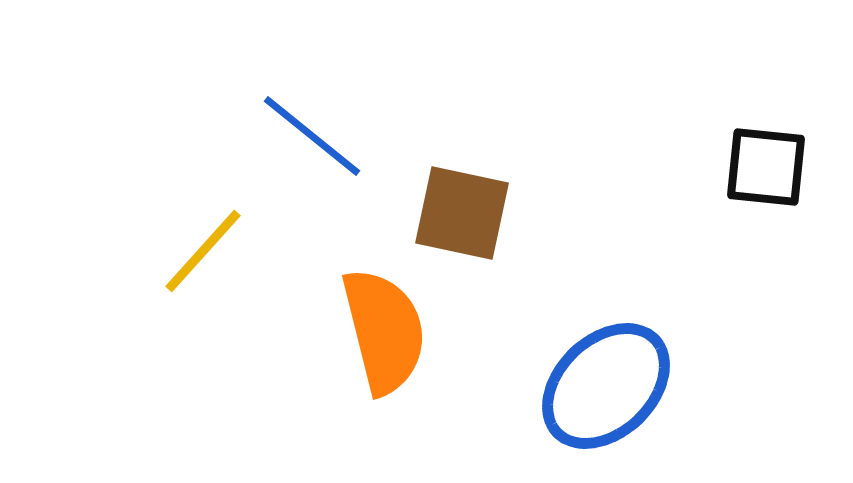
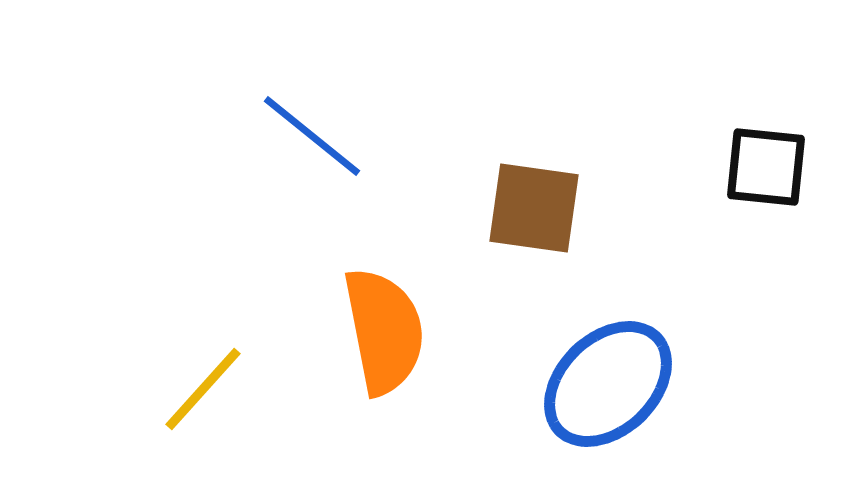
brown square: moved 72 px right, 5 px up; rotated 4 degrees counterclockwise
yellow line: moved 138 px down
orange semicircle: rotated 3 degrees clockwise
blue ellipse: moved 2 px right, 2 px up
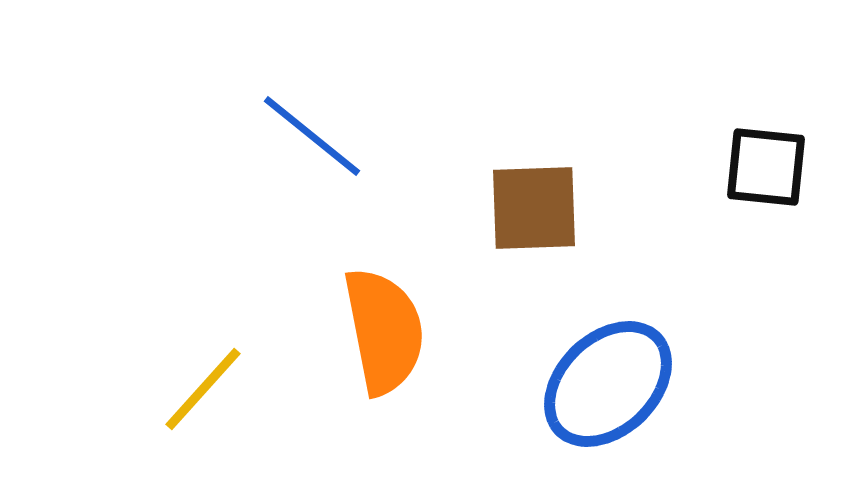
brown square: rotated 10 degrees counterclockwise
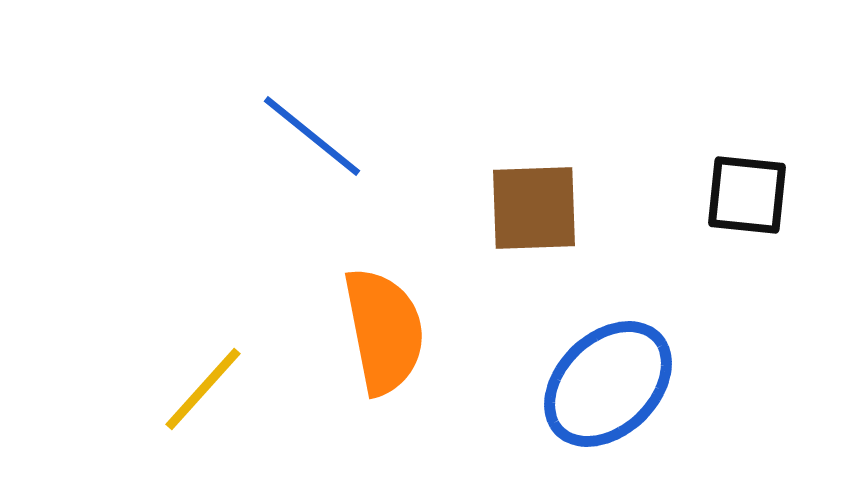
black square: moved 19 px left, 28 px down
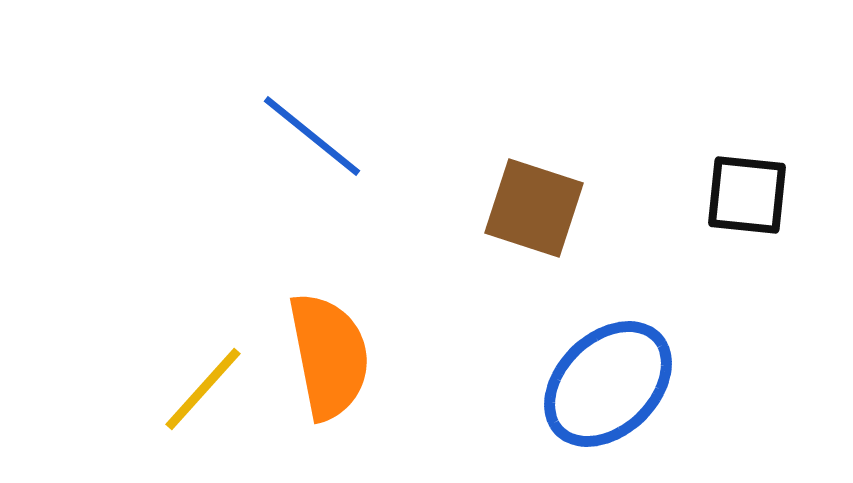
brown square: rotated 20 degrees clockwise
orange semicircle: moved 55 px left, 25 px down
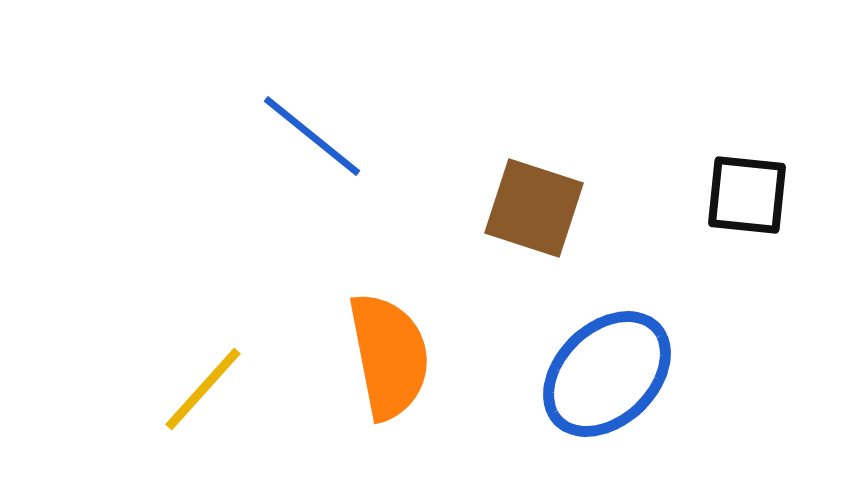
orange semicircle: moved 60 px right
blue ellipse: moved 1 px left, 10 px up
